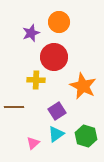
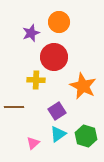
cyan triangle: moved 2 px right
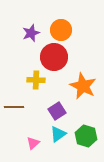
orange circle: moved 2 px right, 8 px down
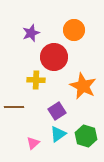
orange circle: moved 13 px right
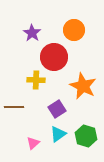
purple star: moved 1 px right; rotated 18 degrees counterclockwise
purple square: moved 2 px up
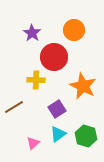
brown line: rotated 30 degrees counterclockwise
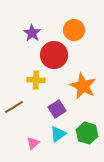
red circle: moved 2 px up
green hexagon: moved 1 px right, 3 px up
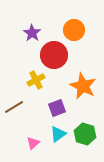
yellow cross: rotated 30 degrees counterclockwise
purple square: moved 1 px up; rotated 12 degrees clockwise
green hexagon: moved 2 px left, 1 px down
